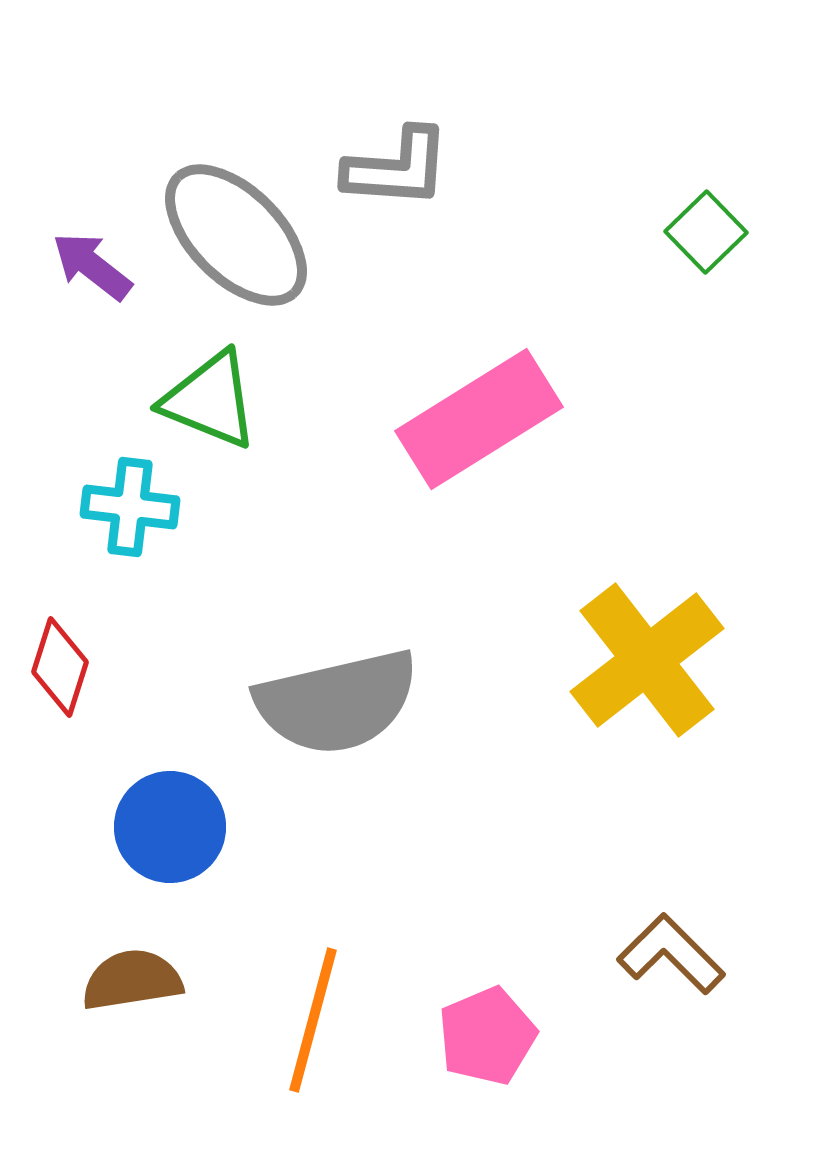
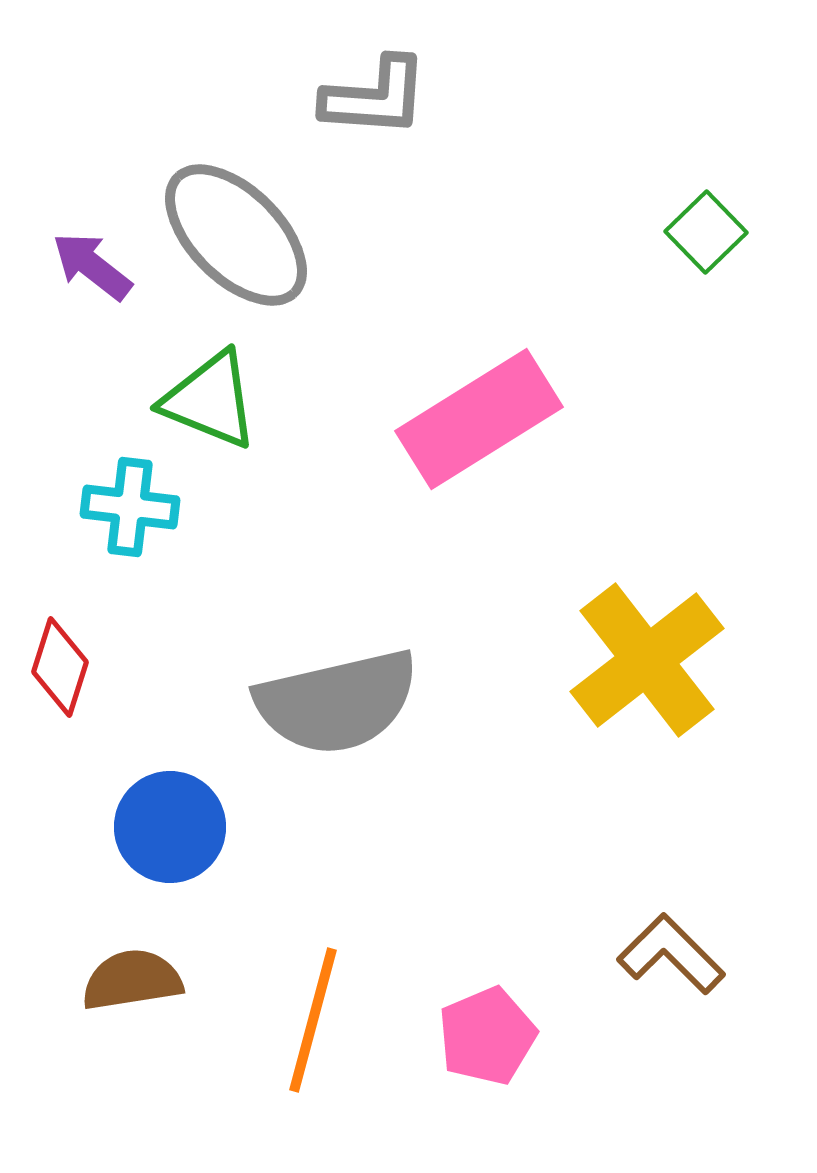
gray L-shape: moved 22 px left, 71 px up
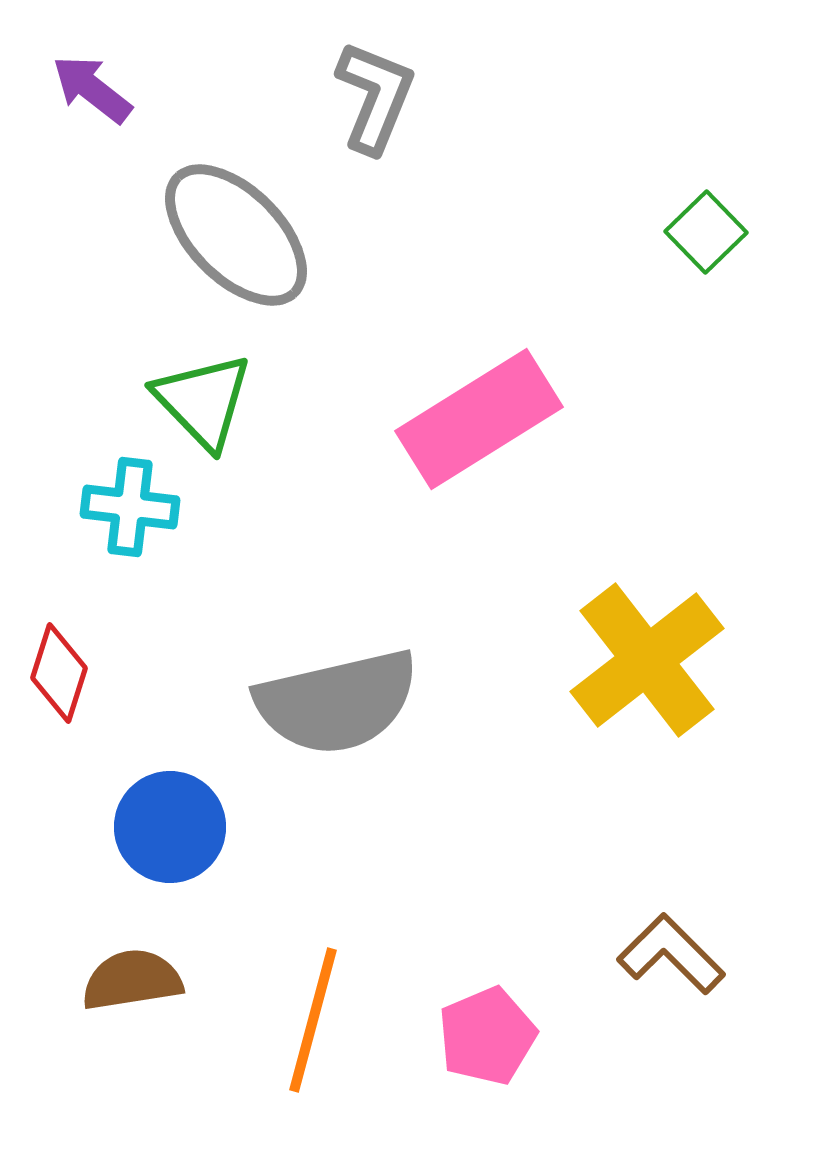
gray L-shape: rotated 72 degrees counterclockwise
purple arrow: moved 177 px up
green triangle: moved 7 px left, 1 px down; rotated 24 degrees clockwise
red diamond: moved 1 px left, 6 px down
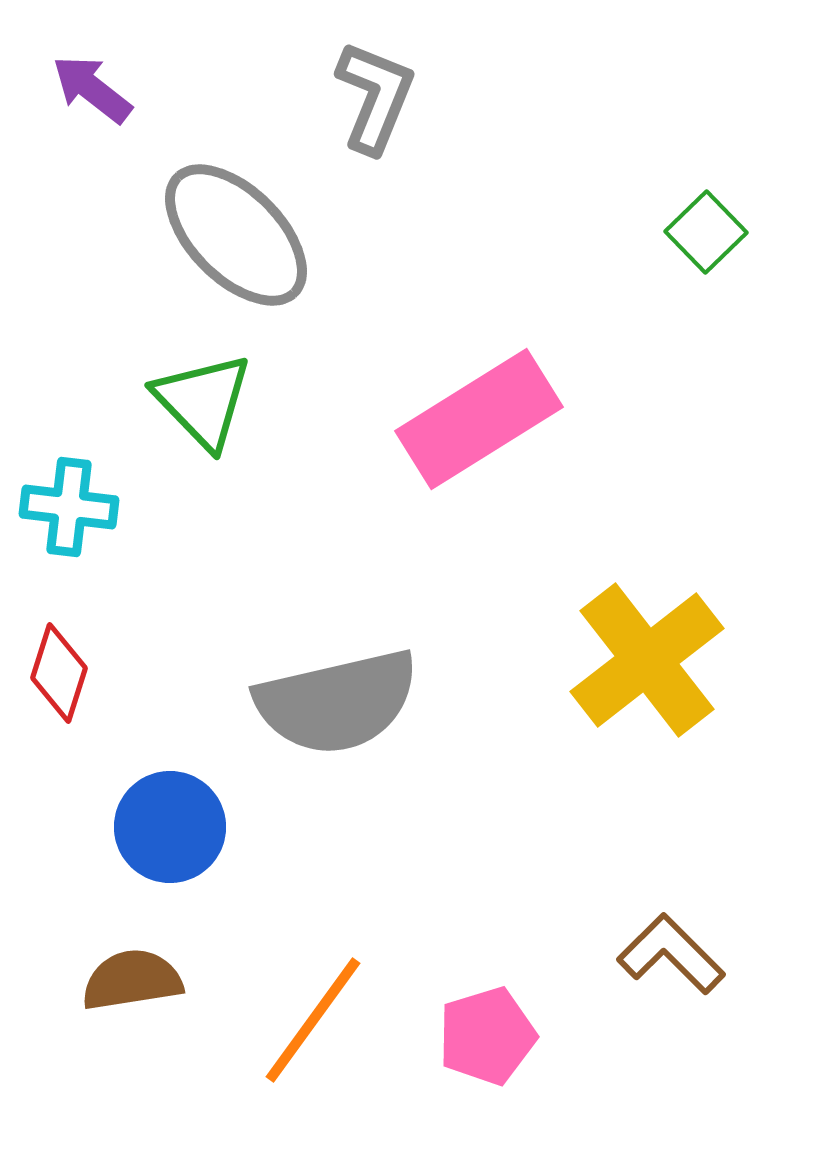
cyan cross: moved 61 px left
orange line: rotated 21 degrees clockwise
pink pentagon: rotated 6 degrees clockwise
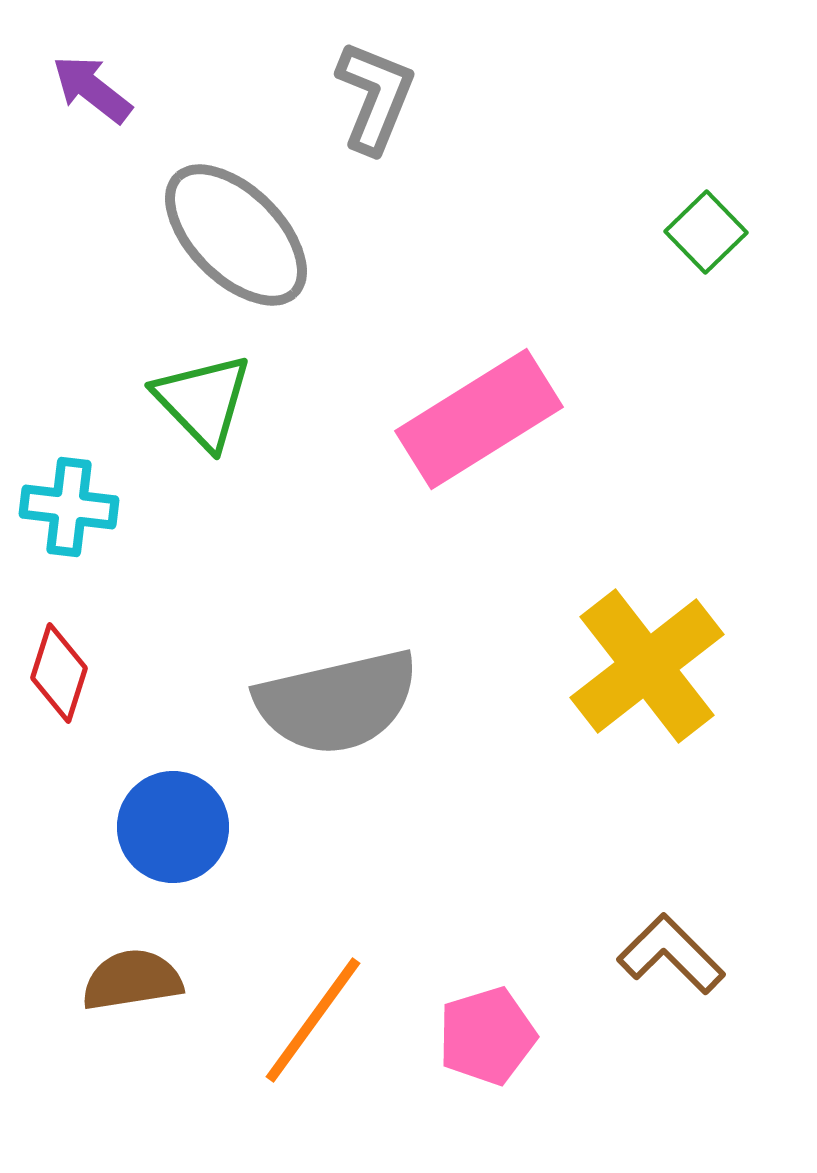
yellow cross: moved 6 px down
blue circle: moved 3 px right
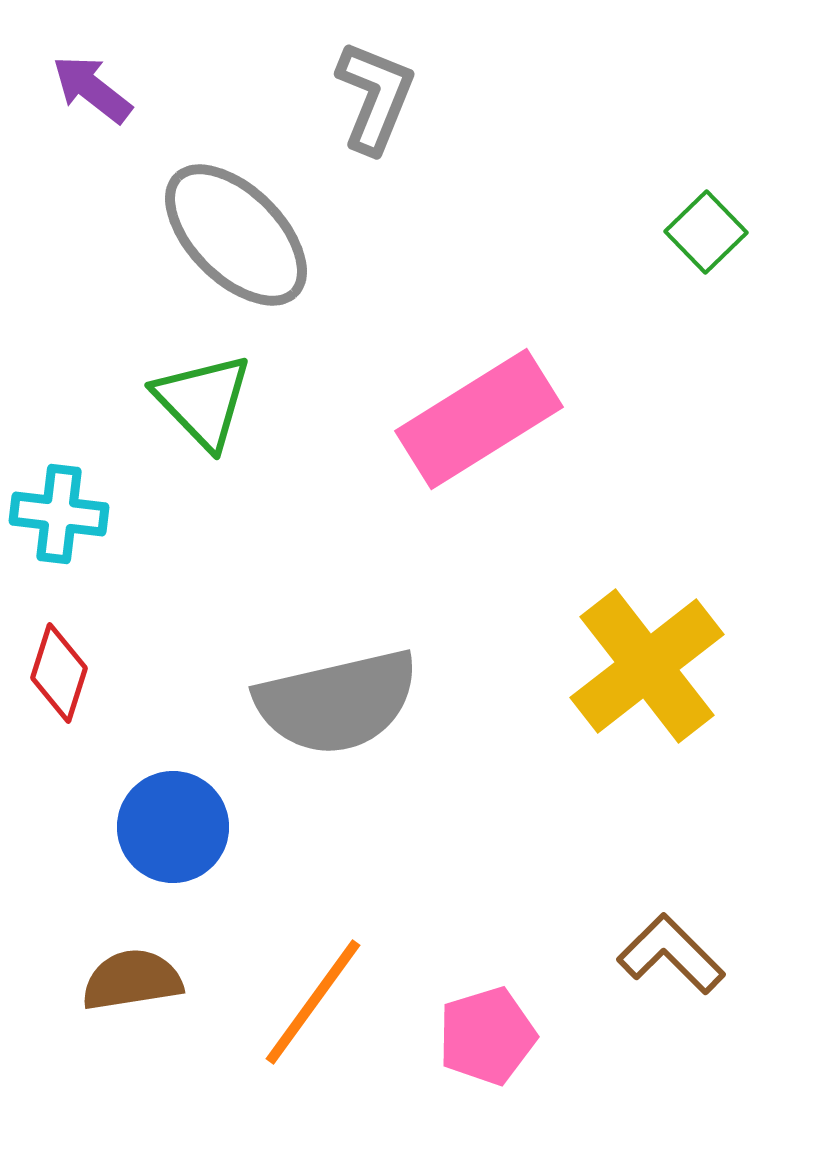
cyan cross: moved 10 px left, 7 px down
orange line: moved 18 px up
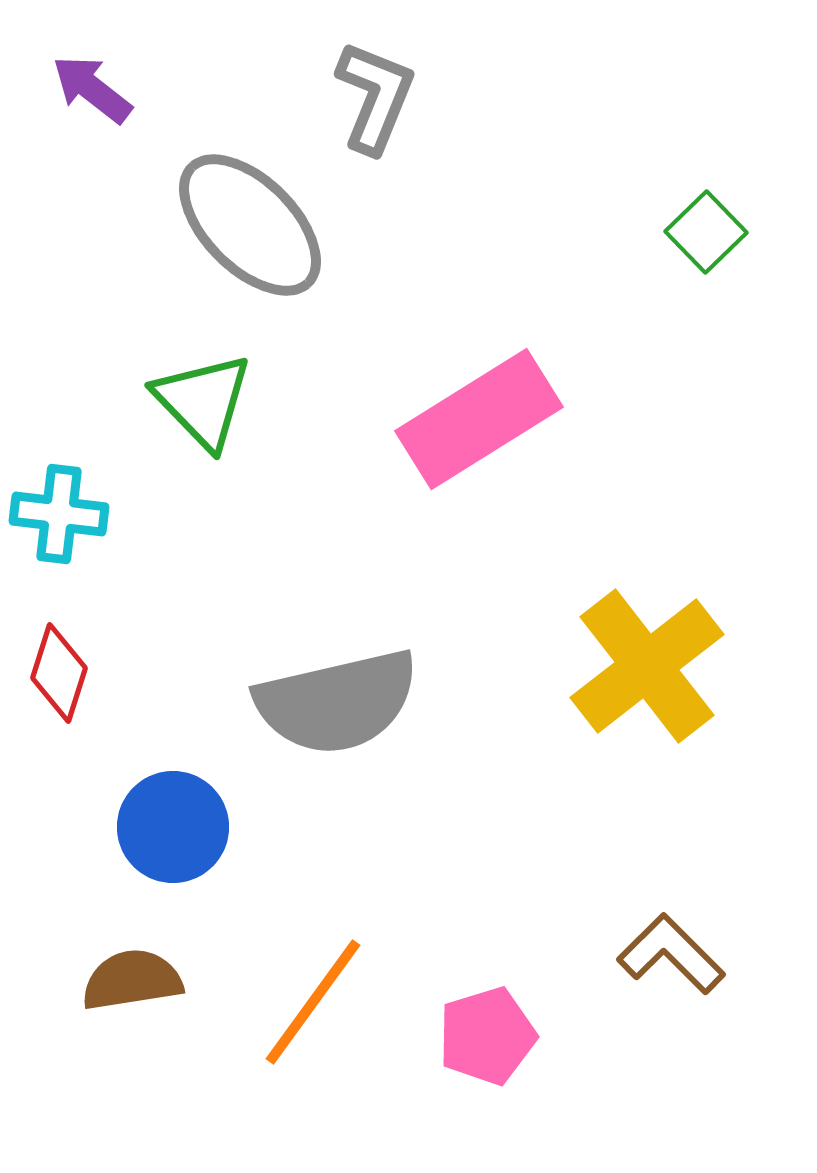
gray ellipse: moved 14 px right, 10 px up
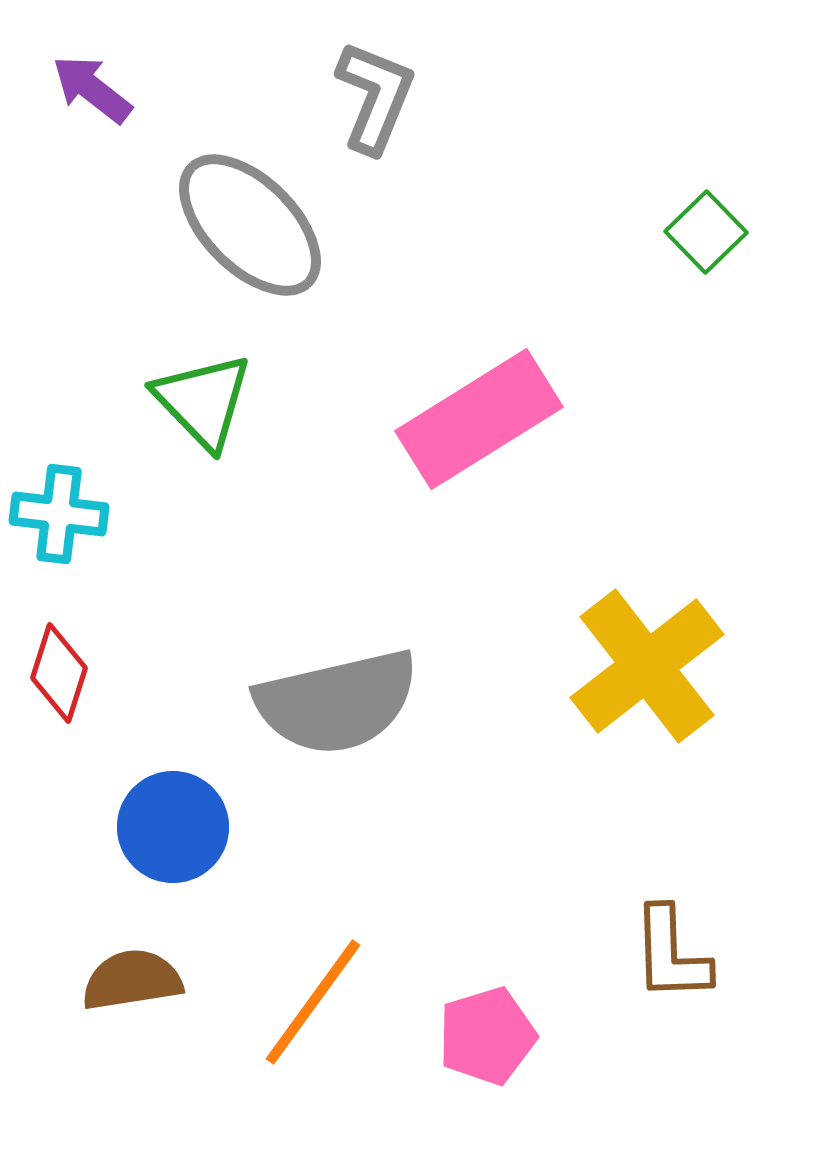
brown L-shape: rotated 137 degrees counterclockwise
